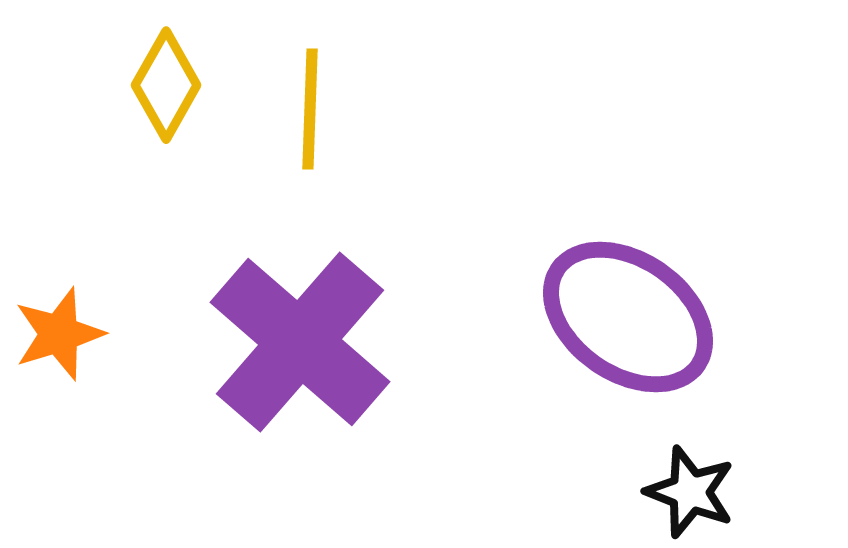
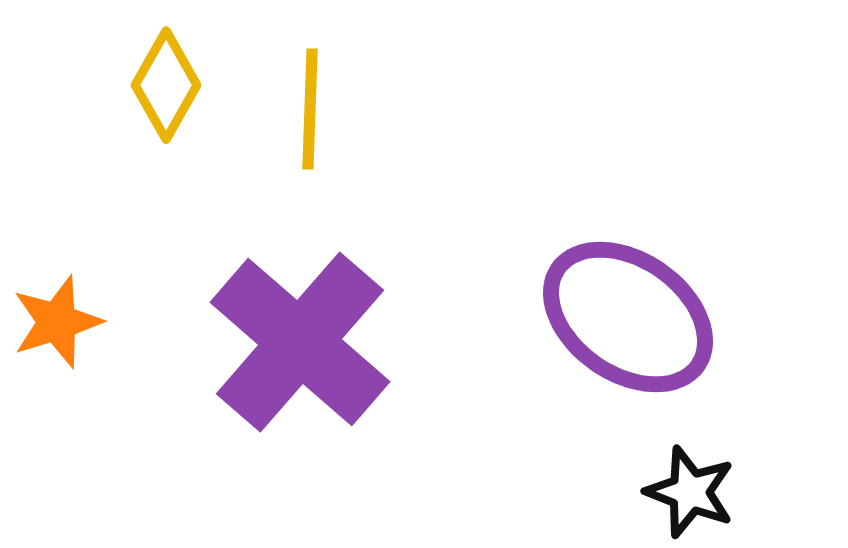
orange star: moved 2 px left, 12 px up
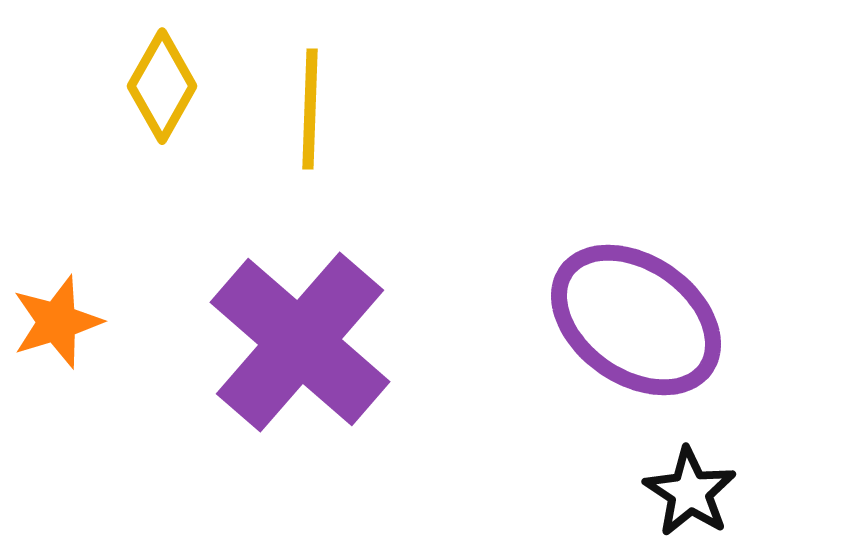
yellow diamond: moved 4 px left, 1 px down
purple ellipse: moved 8 px right, 3 px down
black star: rotated 12 degrees clockwise
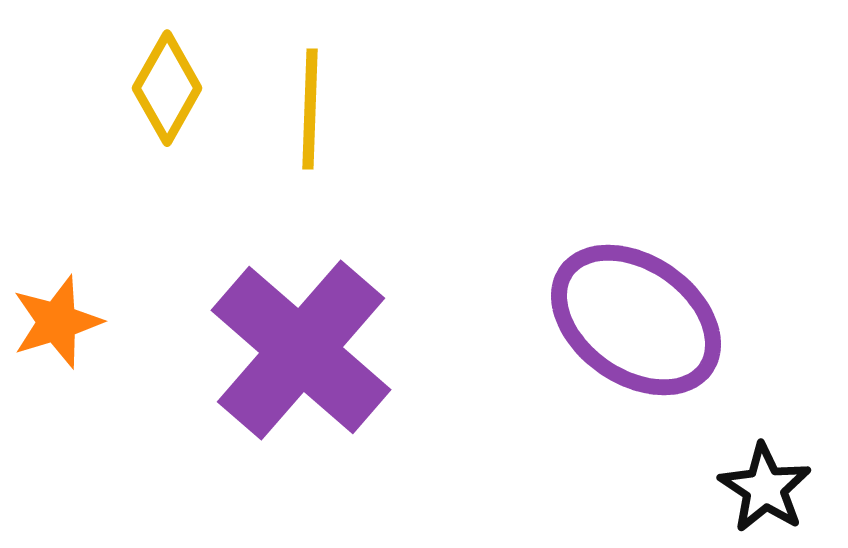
yellow diamond: moved 5 px right, 2 px down
purple cross: moved 1 px right, 8 px down
black star: moved 75 px right, 4 px up
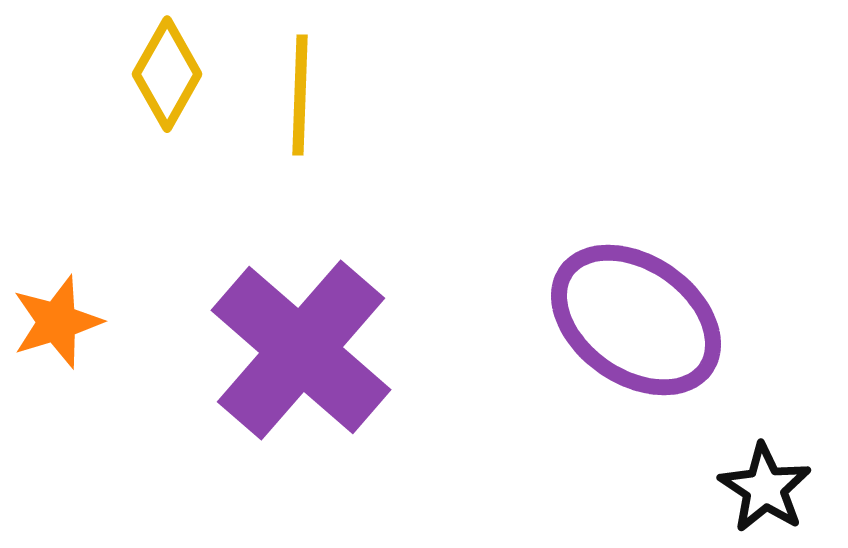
yellow diamond: moved 14 px up
yellow line: moved 10 px left, 14 px up
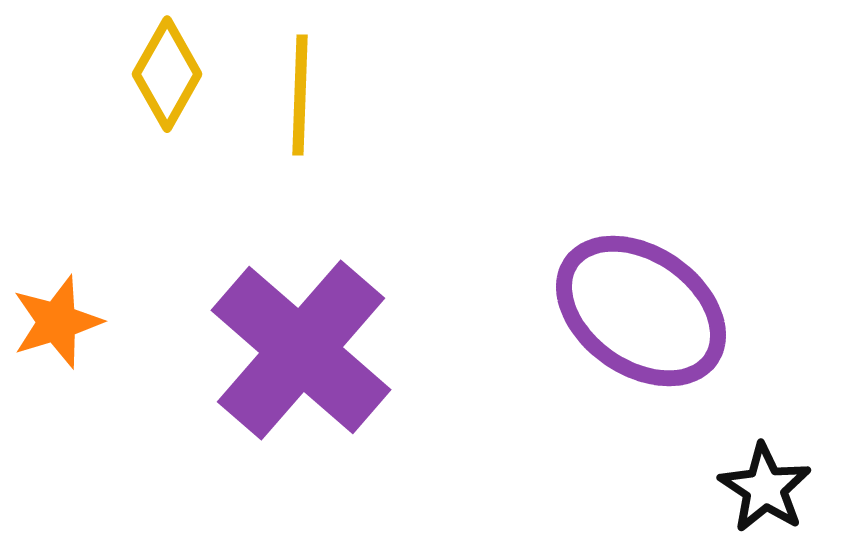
purple ellipse: moved 5 px right, 9 px up
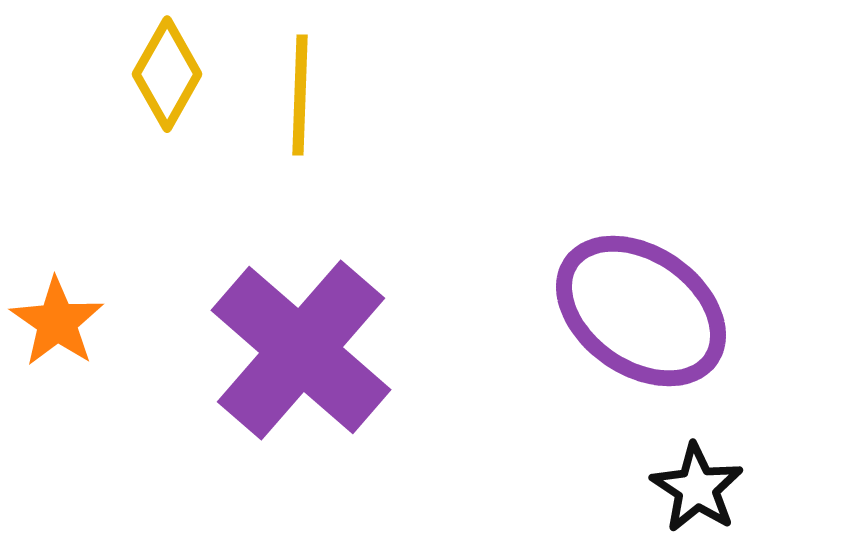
orange star: rotated 20 degrees counterclockwise
black star: moved 68 px left
